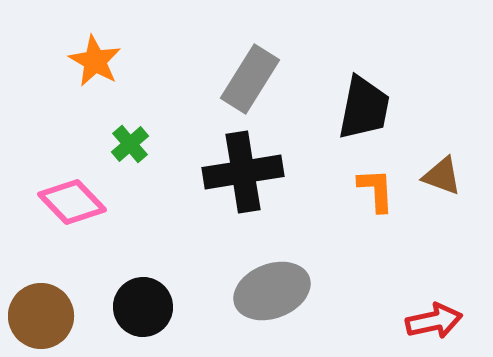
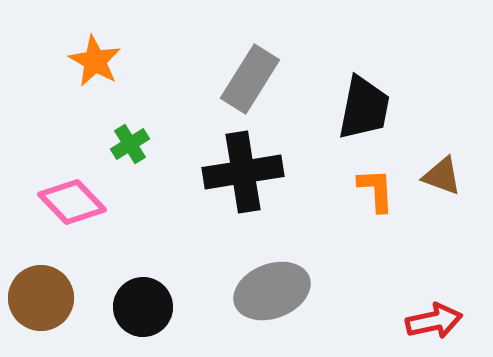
green cross: rotated 9 degrees clockwise
brown circle: moved 18 px up
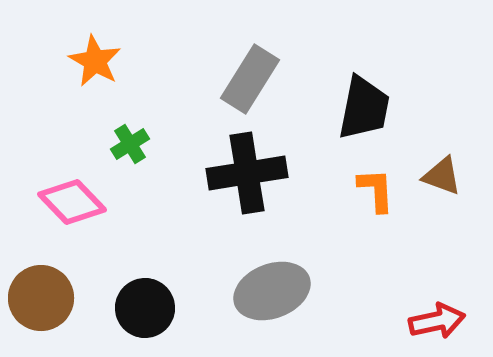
black cross: moved 4 px right, 1 px down
black circle: moved 2 px right, 1 px down
red arrow: moved 3 px right
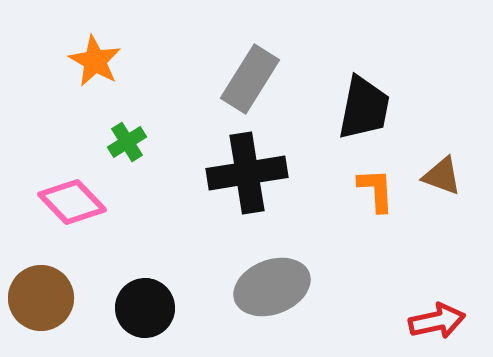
green cross: moved 3 px left, 2 px up
gray ellipse: moved 4 px up
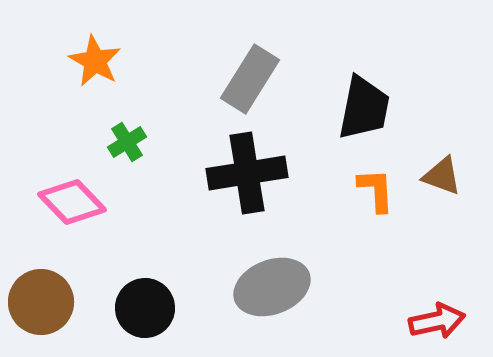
brown circle: moved 4 px down
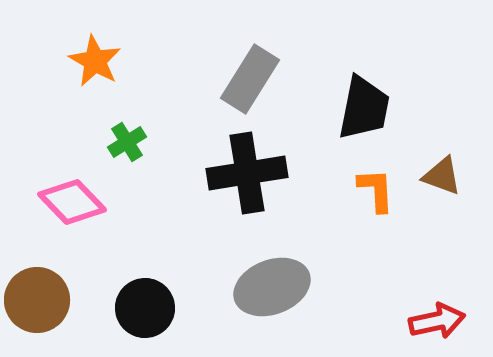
brown circle: moved 4 px left, 2 px up
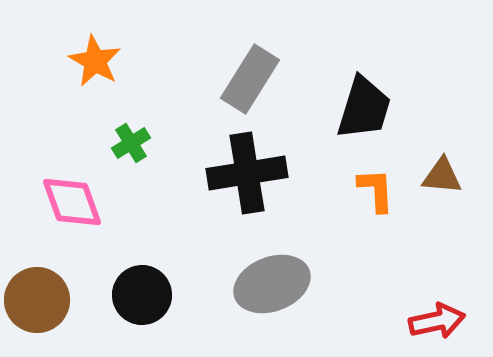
black trapezoid: rotated 6 degrees clockwise
green cross: moved 4 px right, 1 px down
brown triangle: rotated 15 degrees counterclockwise
pink diamond: rotated 24 degrees clockwise
gray ellipse: moved 3 px up
black circle: moved 3 px left, 13 px up
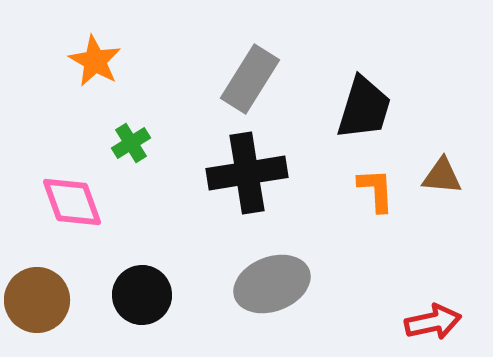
red arrow: moved 4 px left, 1 px down
